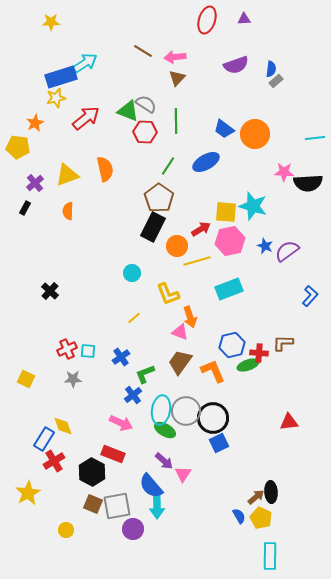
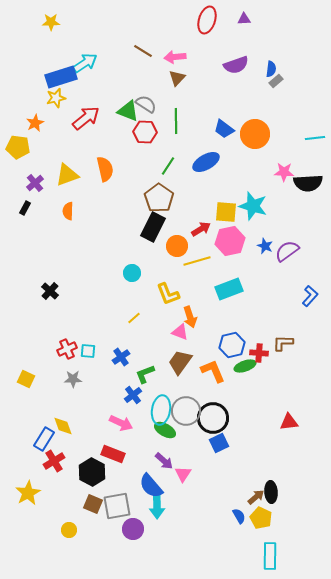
green ellipse at (248, 365): moved 3 px left, 1 px down
yellow circle at (66, 530): moved 3 px right
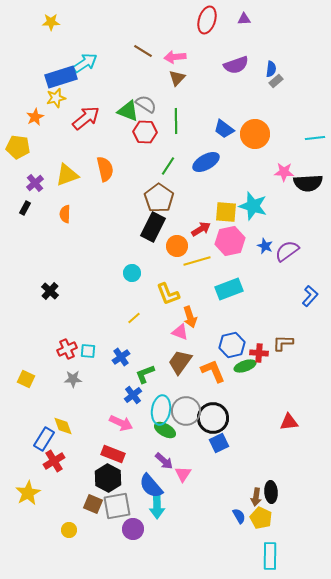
orange star at (35, 123): moved 6 px up
orange semicircle at (68, 211): moved 3 px left, 3 px down
black hexagon at (92, 472): moved 16 px right, 6 px down
brown arrow at (256, 497): rotated 138 degrees clockwise
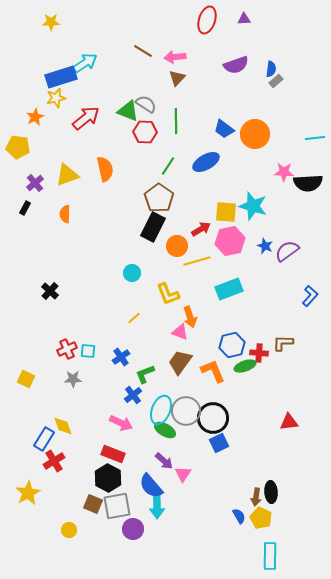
cyan ellipse at (161, 410): rotated 12 degrees clockwise
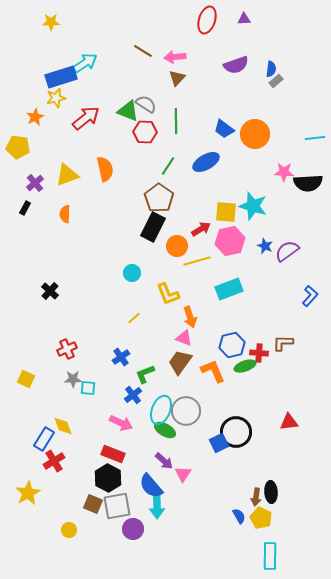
pink triangle at (180, 332): moved 4 px right, 6 px down
cyan square at (88, 351): moved 37 px down
black circle at (213, 418): moved 23 px right, 14 px down
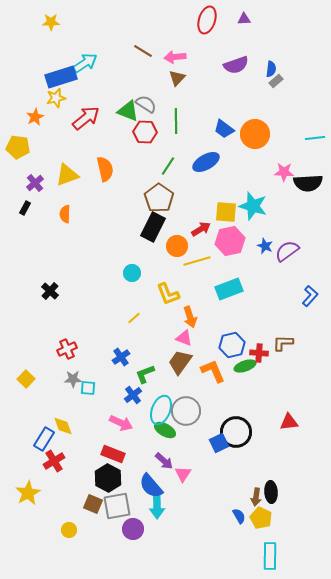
yellow square at (26, 379): rotated 18 degrees clockwise
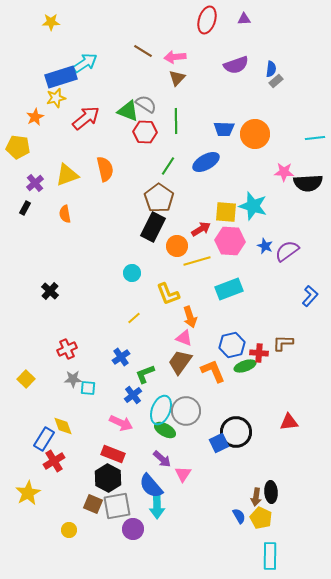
blue trapezoid at (224, 129): rotated 35 degrees counterclockwise
orange semicircle at (65, 214): rotated 12 degrees counterclockwise
pink hexagon at (230, 241): rotated 16 degrees clockwise
purple arrow at (164, 461): moved 2 px left, 2 px up
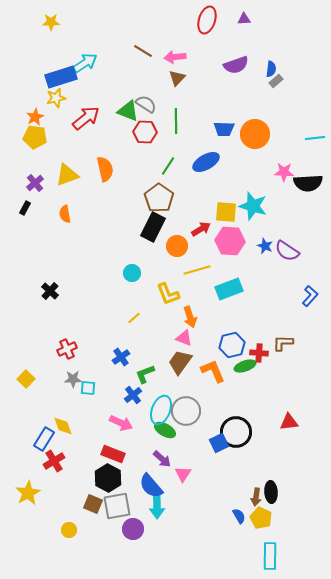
yellow pentagon at (18, 147): moved 17 px right, 10 px up
purple semicircle at (287, 251): rotated 110 degrees counterclockwise
yellow line at (197, 261): moved 9 px down
